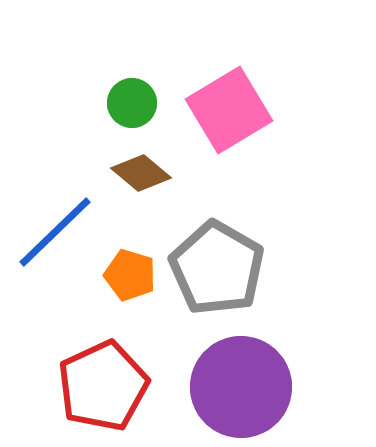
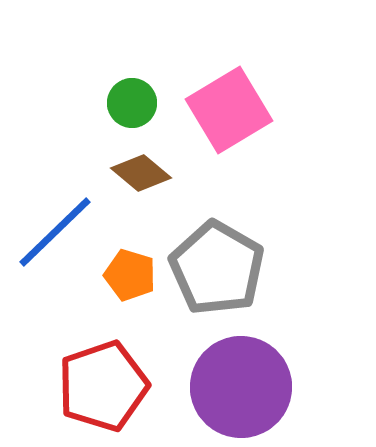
red pentagon: rotated 6 degrees clockwise
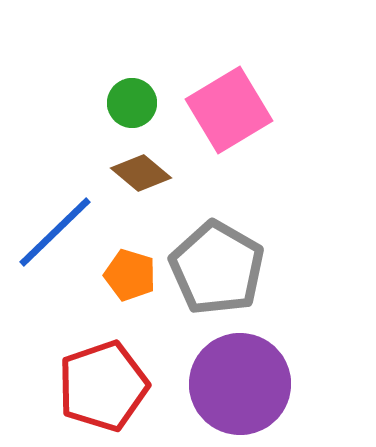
purple circle: moved 1 px left, 3 px up
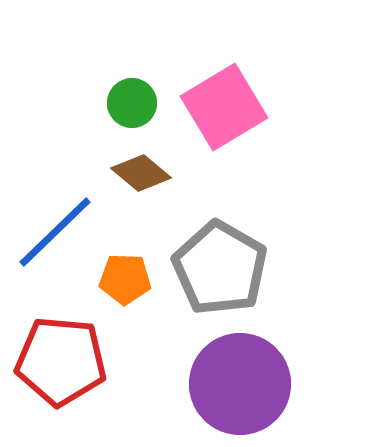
pink square: moved 5 px left, 3 px up
gray pentagon: moved 3 px right
orange pentagon: moved 5 px left, 4 px down; rotated 15 degrees counterclockwise
red pentagon: moved 42 px left, 25 px up; rotated 24 degrees clockwise
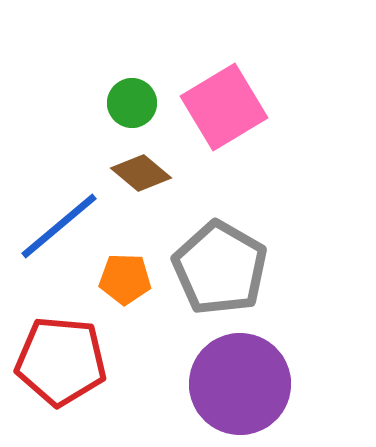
blue line: moved 4 px right, 6 px up; rotated 4 degrees clockwise
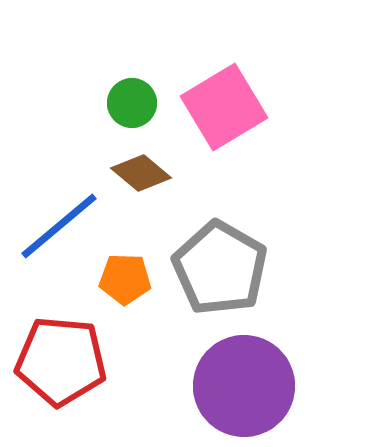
purple circle: moved 4 px right, 2 px down
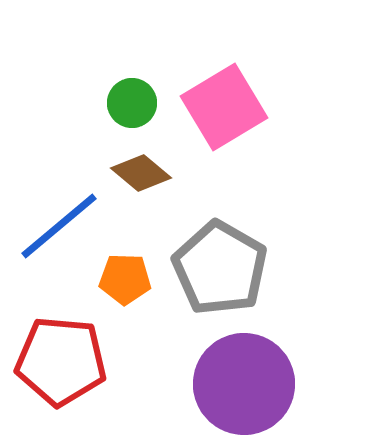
purple circle: moved 2 px up
